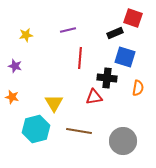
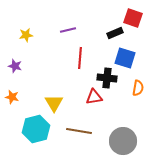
blue square: moved 1 px down
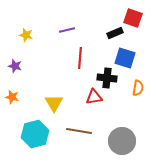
purple line: moved 1 px left
yellow star: rotated 24 degrees clockwise
cyan hexagon: moved 1 px left, 5 px down
gray circle: moved 1 px left
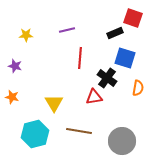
yellow star: rotated 16 degrees counterclockwise
black cross: rotated 30 degrees clockwise
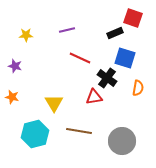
red line: rotated 70 degrees counterclockwise
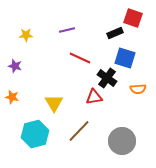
orange semicircle: moved 1 px down; rotated 77 degrees clockwise
brown line: rotated 55 degrees counterclockwise
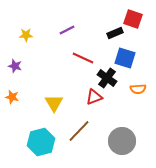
red square: moved 1 px down
purple line: rotated 14 degrees counterclockwise
red line: moved 3 px right
red triangle: rotated 12 degrees counterclockwise
cyan hexagon: moved 6 px right, 8 px down
